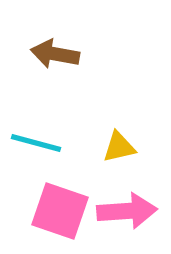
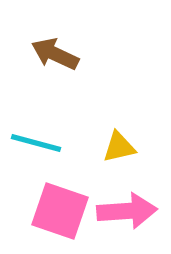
brown arrow: rotated 15 degrees clockwise
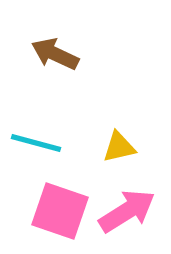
pink arrow: rotated 28 degrees counterclockwise
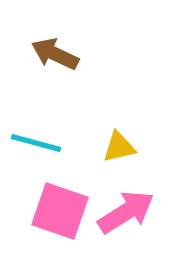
pink arrow: moved 1 px left, 1 px down
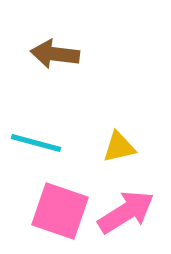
brown arrow: rotated 18 degrees counterclockwise
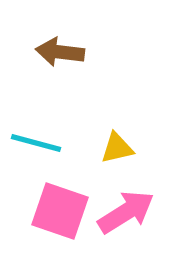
brown arrow: moved 5 px right, 2 px up
yellow triangle: moved 2 px left, 1 px down
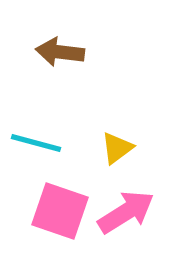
yellow triangle: rotated 24 degrees counterclockwise
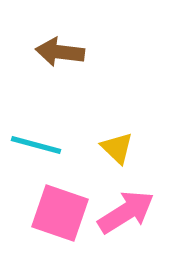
cyan line: moved 2 px down
yellow triangle: rotated 39 degrees counterclockwise
pink square: moved 2 px down
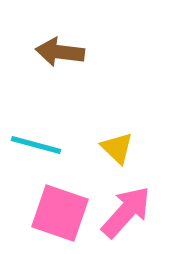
pink arrow: rotated 16 degrees counterclockwise
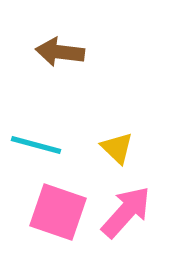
pink square: moved 2 px left, 1 px up
